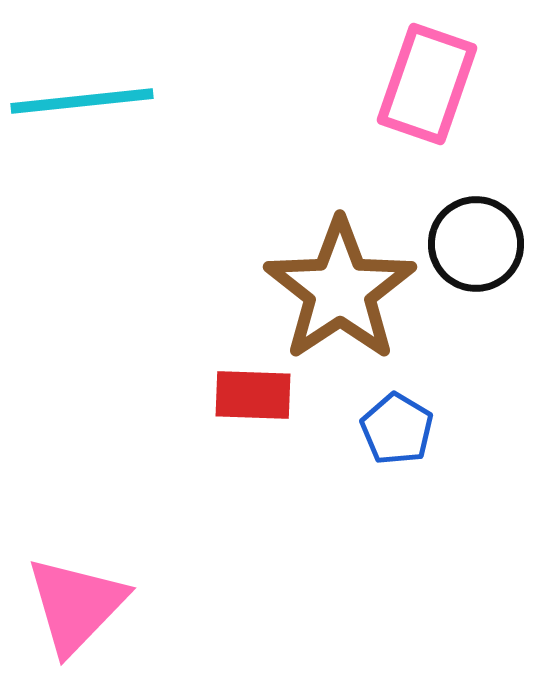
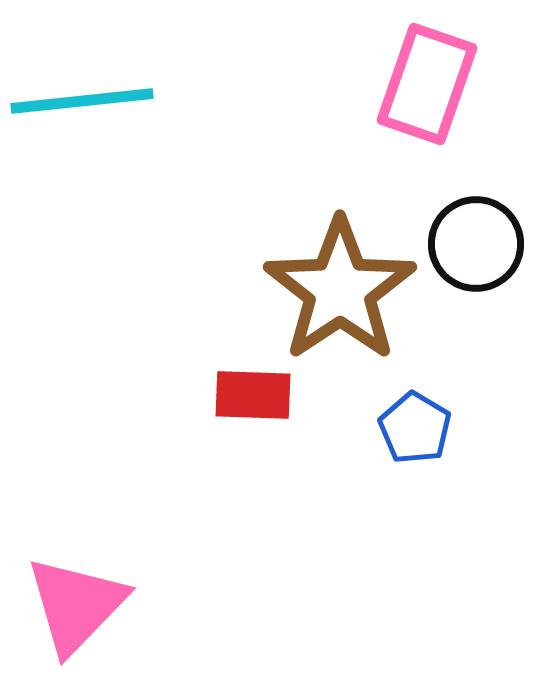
blue pentagon: moved 18 px right, 1 px up
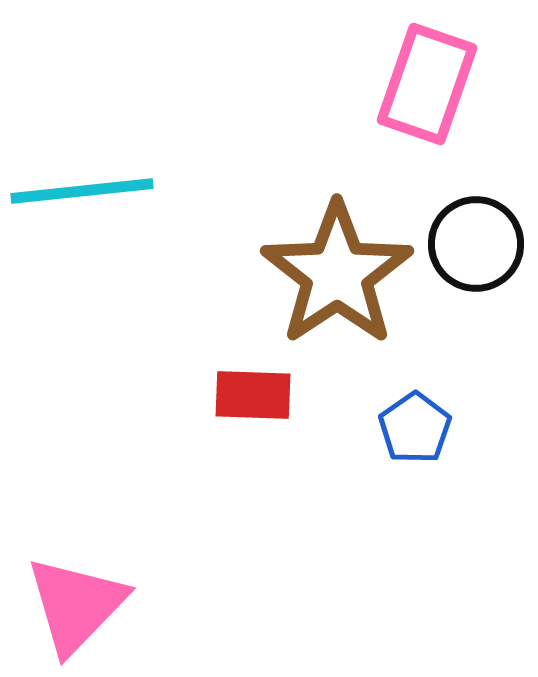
cyan line: moved 90 px down
brown star: moved 3 px left, 16 px up
blue pentagon: rotated 6 degrees clockwise
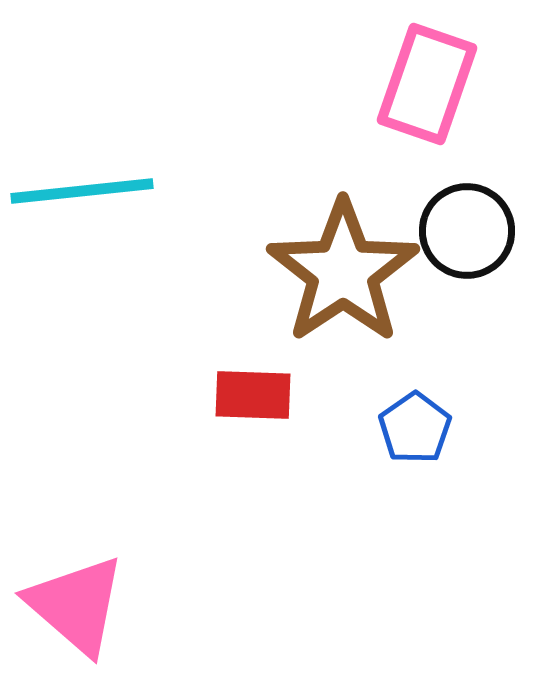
black circle: moved 9 px left, 13 px up
brown star: moved 6 px right, 2 px up
pink triangle: rotated 33 degrees counterclockwise
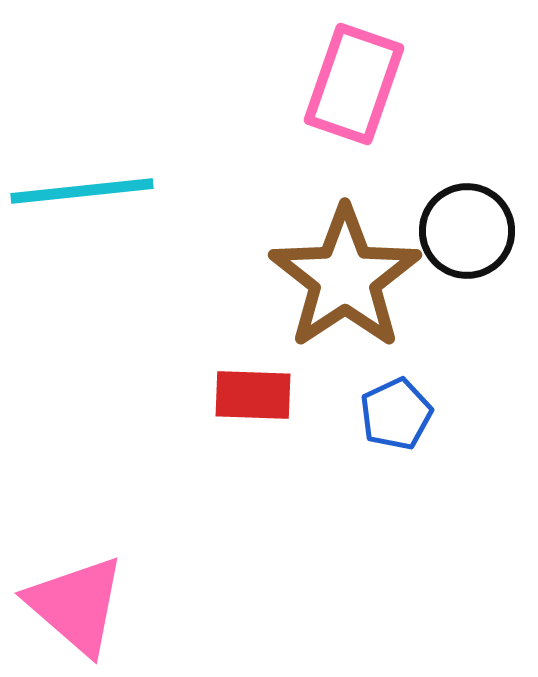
pink rectangle: moved 73 px left
brown star: moved 2 px right, 6 px down
blue pentagon: moved 19 px left, 14 px up; rotated 10 degrees clockwise
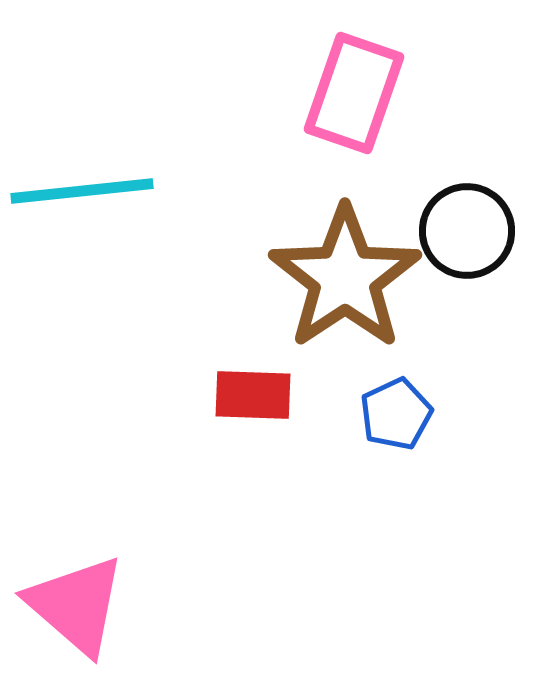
pink rectangle: moved 9 px down
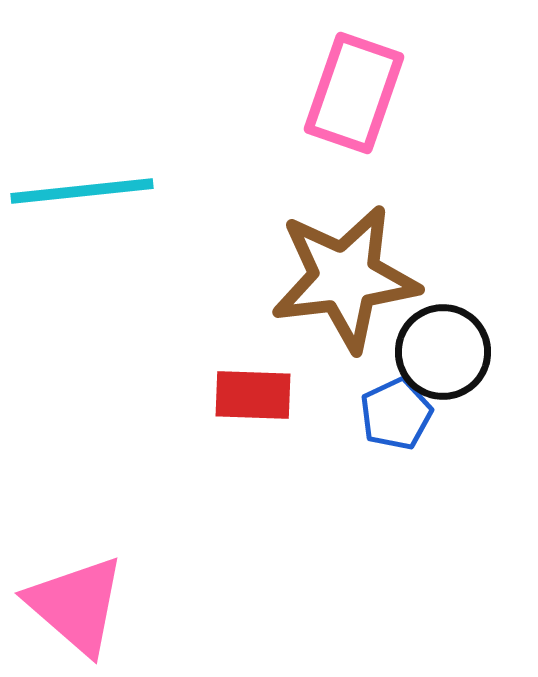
black circle: moved 24 px left, 121 px down
brown star: rotated 27 degrees clockwise
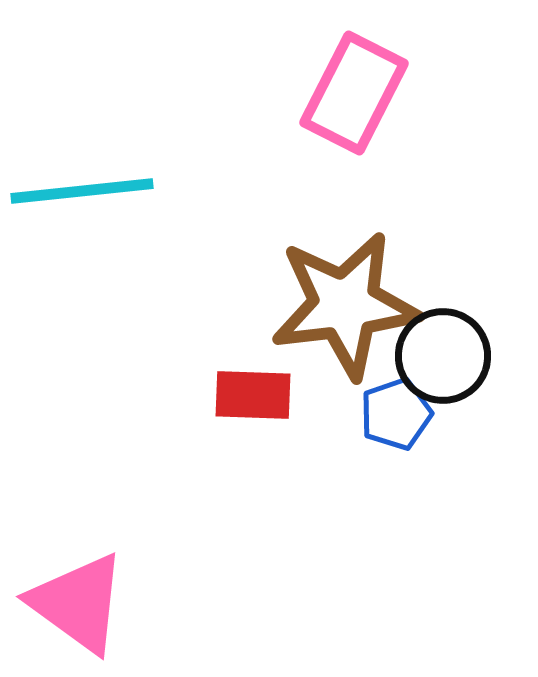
pink rectangle: rotated 8 degrees clockwise
brown star: moved 27 px down
black circle: moved 4 px down
blue pentagon: rotated 6 degrees clockwise
pink triangle: moved 2 px right, 2 px up; rotated 5 degrees counterclockwise
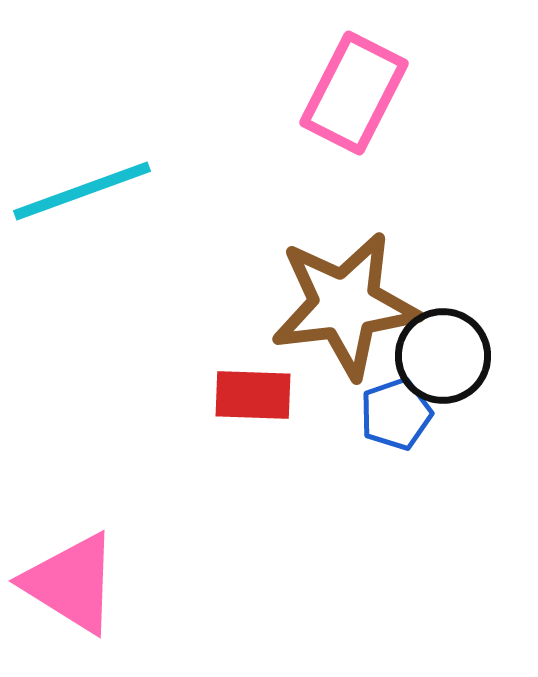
cyan line: rotated 14 degrees counterclockwise
pink triangle: moved 7 px left, 20 px up; rotated 4 degrees counterclockwise
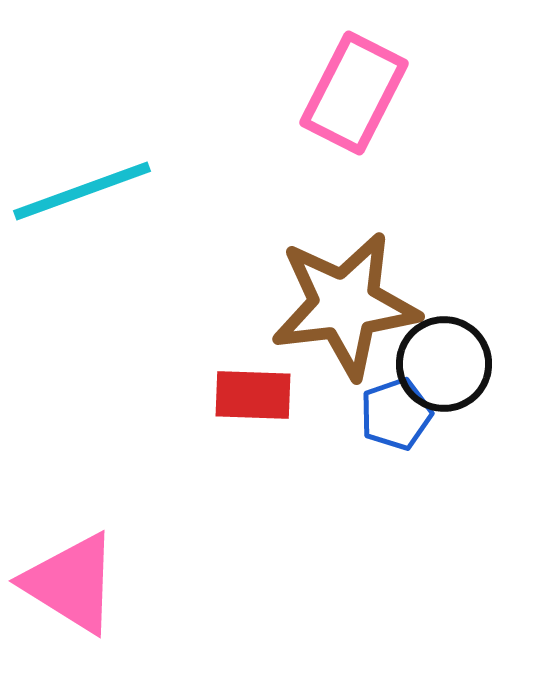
black circle: moved 1 px right, 8 px down
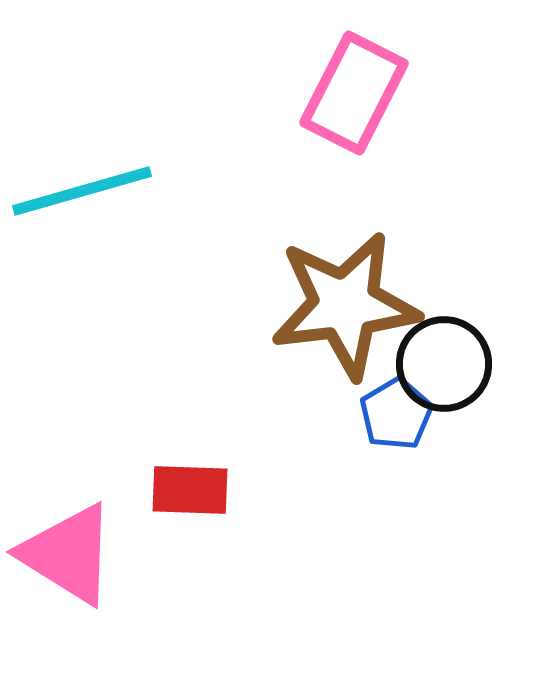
cyan line: rotated 4 degrees clockwise
red rectangle: moved 63 px left, 95 px down
blue pentagon: rotated 12 degrees counterclockwise
pink triangle: moved 3 px left, 29 px up
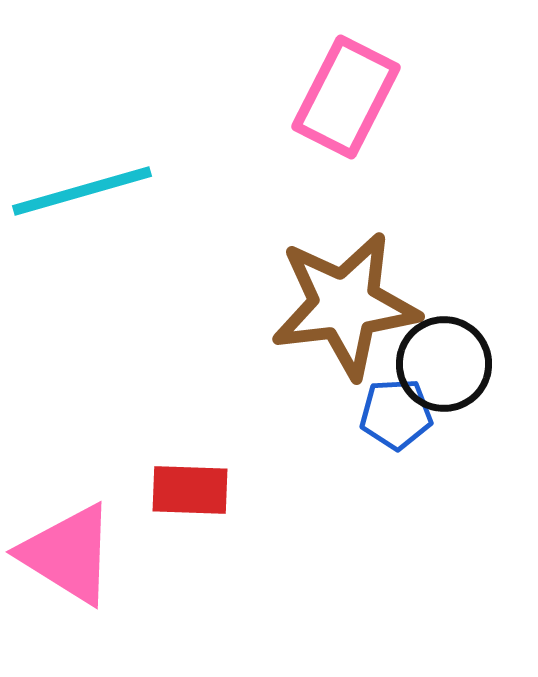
pink rectangle: moved 8 px left, 4 px down
blue pentagon: rotated 28 degrees clockwise
